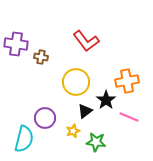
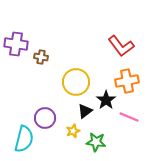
red L-shape: moved 35 px right, 5 px down
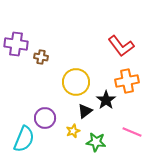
pink line: moved 3 px right, 15 px down
cyan semicircle: rotated 8 degrees clockwise
